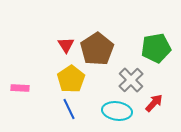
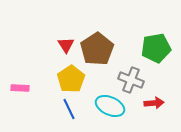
gray cross: rotated 25 degrees counterclockwise
red arrow: rotated 42 degrees clockwise
cyan ellipse: moved 7 px left, 5 px up; rotated 16 degrees clockwise
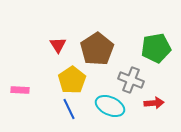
red triangle: moved 8 px left
yellow pentagon: moved 1 px right, 1 px down
pink rectangle: moved 2 px down
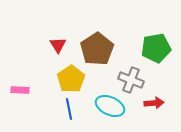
yellow pentagon: moved 1 px left, 1 px up
blue line: rotated 15 degrees clockwise
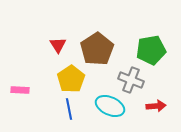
green pentagon: moved 5 px left, 2 px down
red arrow: moved 2 px right, 3 px down
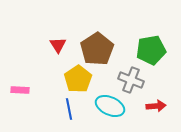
yellow pentagon: moved 7 px right
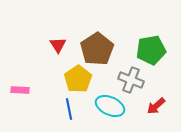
red arrow: rotated 144 degrees clockwise
